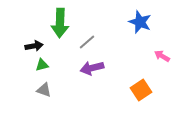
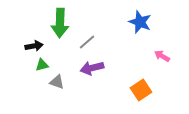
gray triangle: moved 13 px right, 8 px up
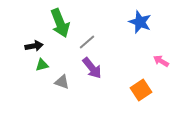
green arrow: rotated 24 degrees counterclockwise
pink arrow: moved 1 px left, 5 px down
purple arrow: rotated 115 degrees counterclockwise
gray triangle: moved 5 px right
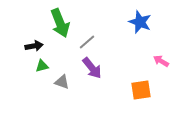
green triangle: moved 1 px down
orange square: rotated 25 degrees clockwise
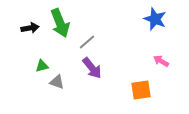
blue star: moved 15 px right, 3 px up
black arrow: moved 4 px left, 18 px up
gray triangle: moved 5 px left
